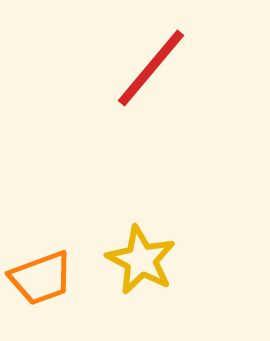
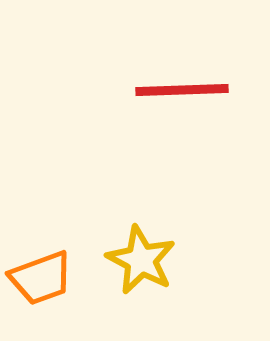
red line: moved 31 px right, 22 px down; rotated 48 degrees clockwise
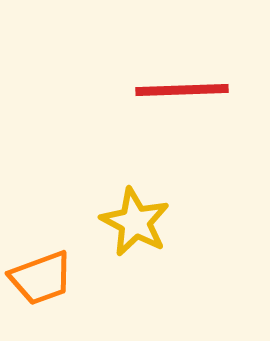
yellow star: moved 6 px left, 38 px up
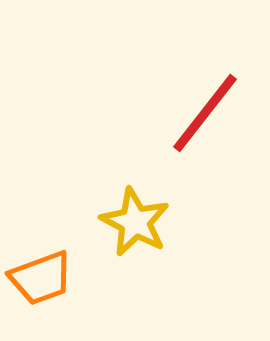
red line: moved 23 px right, 23 px down; rotated 50 degrees counterclockwise
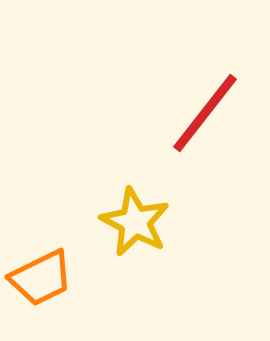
orange trapezoid: rotated 6 degrees counterclockwise
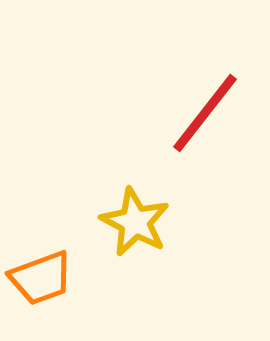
orange trapezoid: rotated 6 degrees clockwise
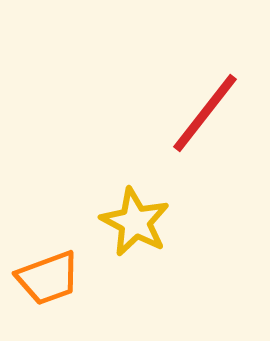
orange trapezoid: moved 7 px right
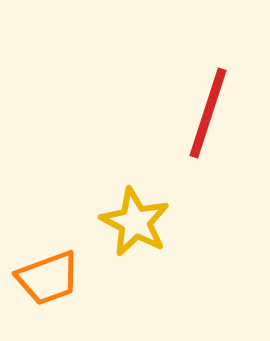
red line: moved 3 px right; rotated 20 degrees counterclockwise
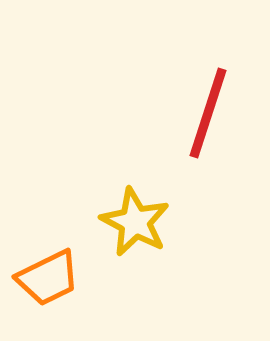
orange trapezoid: rotated 6 degrees counterclockwise
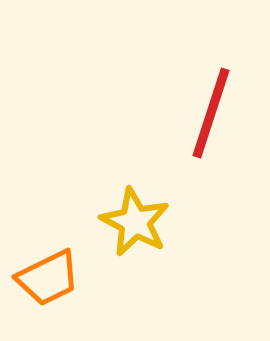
red line: moved 3 px right
